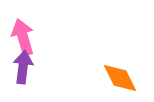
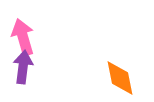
orange diamond: rotated 15 degrees clockwise
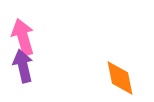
purple arrow: moved 1 px up; rotated 20 degrees counterclockwise
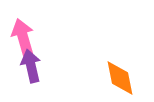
purple arrow: moved 8 px right
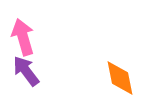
purple arrow: moved 5 px left, 5 px down; rotated 24 degrees counterclockwise
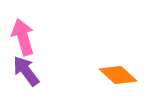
orange diamond: moved 2 px left, 3 px up; rotated 36 degrees counterclockwise
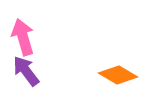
orange diamond: rotated 12 degrees counterclockwise
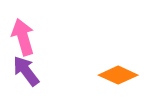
orange diamond: rotated 6 degrees counterclockwise
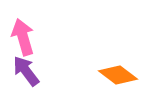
orange diamond: rotated 12 degrees clockwise
